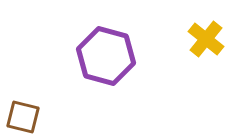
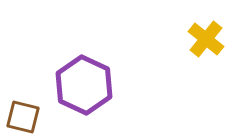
purple hexagon: moved 22 px left, 29 px down; rotated 10 degrees clockwise
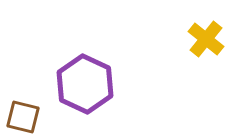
purple hexagon: moved 1 px right, 1 px up
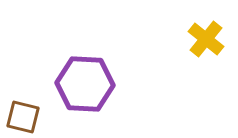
purple hexagon: rotated 22 degrees counterclockwise
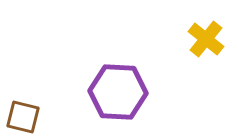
purple hexagon: moved 33 px right, 8 px down
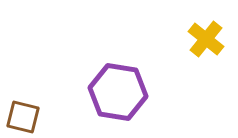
purple hexagon: rotated 6 degrees clockwise
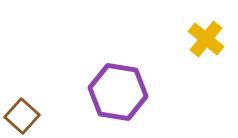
brown square: moved 1 px left, 1 px up; rotated 28 degrees clockwise
